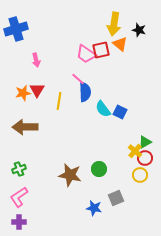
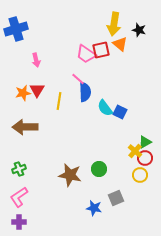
cyan semicircle: moved 2 px right, 1 px up
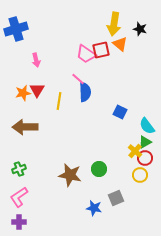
black star: moved 1 px right, 1 px up
cyan semicircle: moved 42 px right, 18 px down
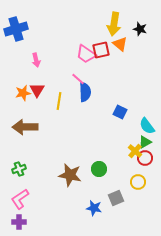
yellow circle: moved 2 px left, 7 px down
pink L-shape: moved 1 px right, 2 px down
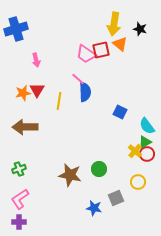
red circle: moved 2 px right, 4 px up
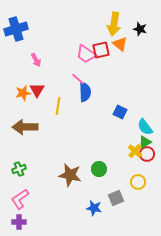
pink arrow: rotated 16 degrees counterclockwise
yellow line: moved 1 px left, 5 px down
cyan semicircle: moved 2 px left, 1 px down
